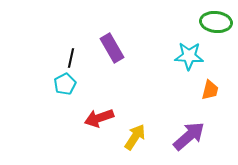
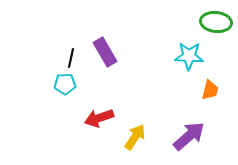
purple rectangle: moved 7 px left, 4 px down
cyan pentagon: rotated 25 degrees clockwise
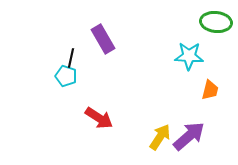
purple rectangle: moved 2 px left, 13 px up
cyan pentagon: moved 1 px right, 8 px up; rotated 20 degrees clockwise
red arrow: rotated 128 degrees counterclockwise
yellow arrow: moved 25 px right
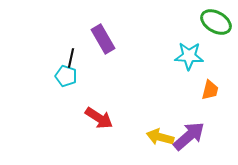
green ellipse: rotated 24 degrees clockwise
yellow arrow: rotated 108 degrees counterclockwise
